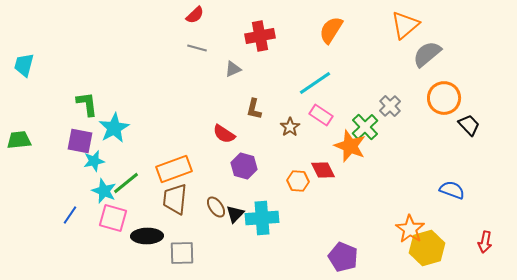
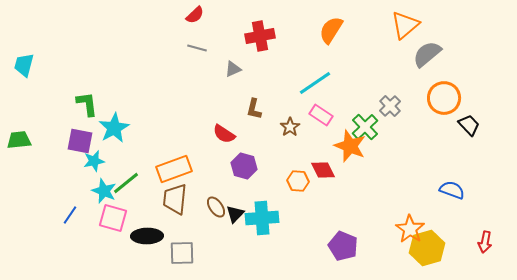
purple pentagon at (343, 257): moved 11 px up
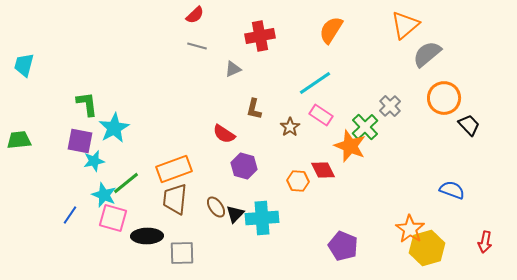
gray line at (197, 48): moved 2 px up
cyan star at (104, 191): moved 4 px down
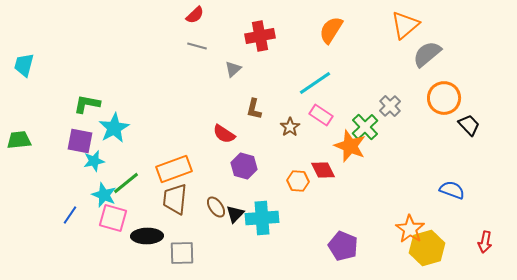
gray triangle at (233, 69): rotated 18 degrees counterclockwise
green L-shape at (87, 104): rotated 72 degrees counterclockwise
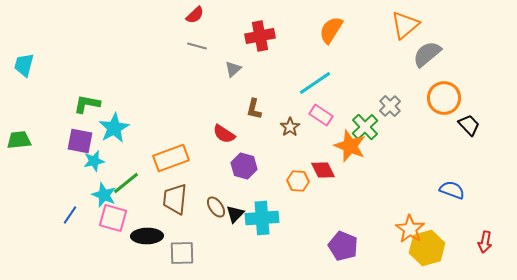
orange rectangle at (174, 169): moved 3 px left, 11 px up
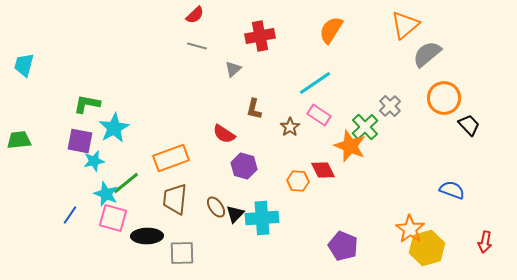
pink rectangle at (321, 115): moved 2 px left
cyan star at (104, 195): moved 2 px right, 1 px up
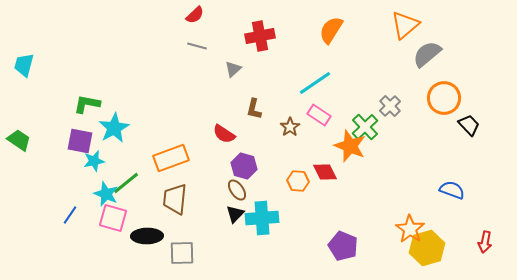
green trapezoid at (19, 140): rotated 40 degrees clockwise
red diamond at (323, 170): moved 2 px right, 2 px down
brown ellipse at (216, 207): moved 21 px right, 17 px up
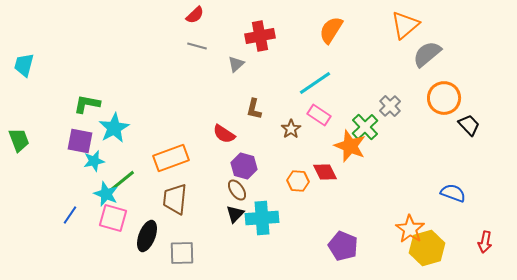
gray triangle at (233, 69): moved 3 px right, 5 px up
brown star at (290, 127): moved 1 px right, 2 px down
green trapezoid at (19, 140): rotated 35 degrees clockwise
green line at (126, 183): moved 4 px left, 2 px up
blue semicircle at (452, 190): moved 1 px right, 3 px down
black ellipse at (147, 236): rotated 68 degrees counterclockwise
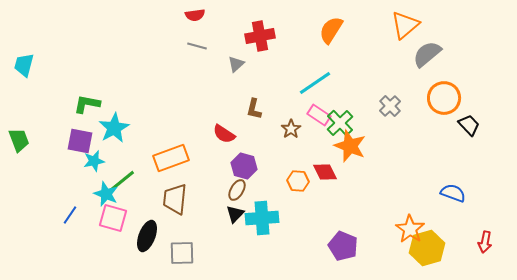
red semicircle at (195, 15): rotated 36 degrees clockwise
green cross at (365, 127): moved 25 px left, 4 px up
brown ellipse at (237, 190): rotated 65 degrees clockwise
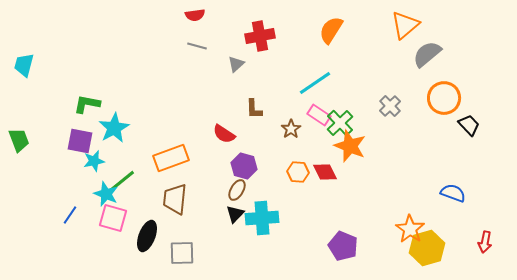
brown L-shape at (254, 109): rotated 15 degrees counterclockwise
orange hexagon at (298, 181): moved 9 px up
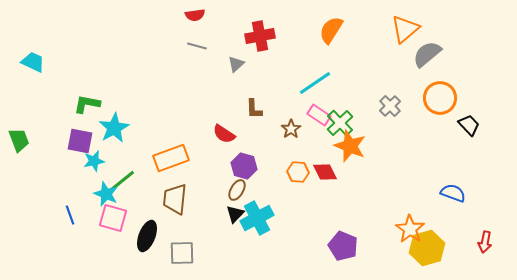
orange triangle at (405, 25): moved 4 px down
cyan trapezoid at (24, 65): moved 9 px right, 3 px up; rotated 100 degrees clockwise
orange circle at (444, 98): moved 4 px left
blue line at (70, 215): rotated 54 degrees counterclockwise
cyan cross at (262, 218): moved 5 px left; rotated 24 degrees counterclockwise
